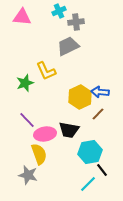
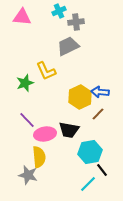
yellow semicircle: moved 3 px down; rotated 15 degrees clockwise
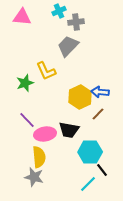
gray trapezoid: rotated 20 degrees counterclockwise
cyan hexagon: rotated 10 degrees clockwise
gray star: moved 6 px right, 2 px down
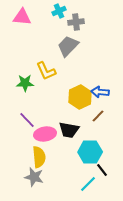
green star: rotated 18 degrees clockwise
brown line: moved 2 px down
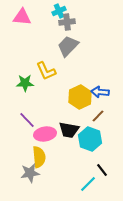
gray cross: moved 9 px left
cyan hexagon: moved 13 px up; rotated 20 degrees clockwise
gray star: moved 4 px left, 4 px up; rotated 24 degrees counterclockwise
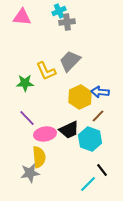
gray trapezoid: moved 2 px right, 15 px down
purple line: moved 2 px up
black trapezoid: rotated 35 degrees counterclockwise
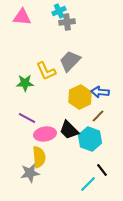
purple line: rotated 18 degrees counterclockwise
black trapezoid: rotated 70 degrees clockwise
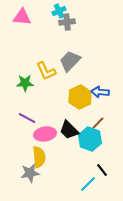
brown line: moved 7 px down
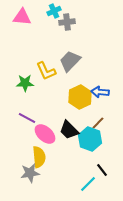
cyan cross: moved 5 px left
pink ellipse: rotated 50 degrees clockwise
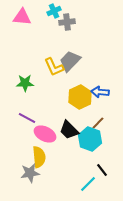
yellow L-shape: moved 8 px right, 4 px up
pink ellipse: rotated 15 degrees counterclockwise
